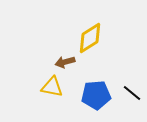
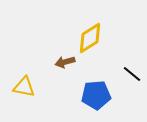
yellow triangle: moved 28 px left
black line: moved 19 px up
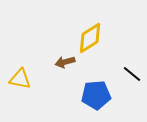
yellow triangle: moved 4 px left, 8 px up
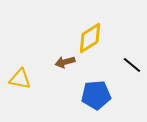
black line: moved 9 px up
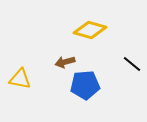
yellow diamond: moved 8 px up; rotated 48 degrees clockwise
black line: moved 1 px up
blue pentagon: moved 11 px left, 10 px up
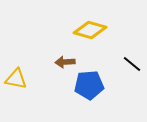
brown arrow: rotated 12 degrees clockwise
yellow triangle: moved 4 px left
blue pentagon: moved 4 px right
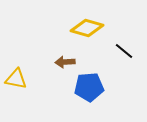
yellow diamond: moved 3 px left, 2 px up
black line: moved 8 px left, 13 px up
blue pentagon: moved 2 px down
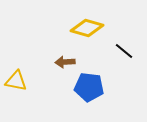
yellow triangle: moved 2 px down
blue pentagon: rotated 12 degrees clockwise
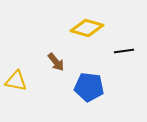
black line: rotated 48 degrees counterclockwise
brown arrow: moved 9 px left; rotated 126 degrees counterclockwise
